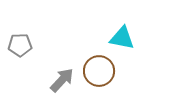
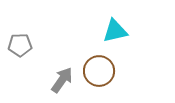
cyan triangle: moved 7 px left, 7 px up; rotated 24 degrees counterclockwise
gray arrow: rotated 8 degrees counterclockwise
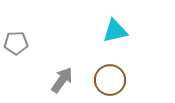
gray pentagon: moved 4 px left, 2 px up
brown circle: moved 11 px right, 9 px down
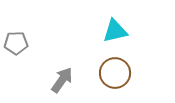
brown circle: moved 5 px right, 7 px up
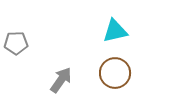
gray arrow: moved 1 px left
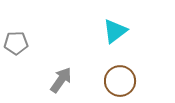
cyan triangle: rotated 24 degrees counterclockwise
brown circle: moved 5 px right, 8 px down
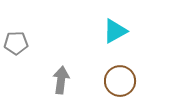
cyan triangle: rotated 8 degrees clockwise
gray arrow: rotated 28 degrees counterclockwise
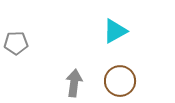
gray arrow: moved 13 px right, 3 px down
